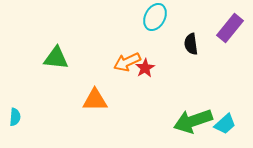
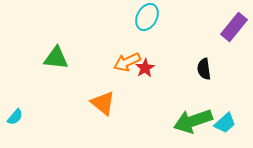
cyan ellipse: moved 8 px left
purple rectangle: moved 4 px right, 1 px up
black semicircle: moved 13 px right, 25 px down
orange triangle: moved 8 px right, 3 px down; rotated 40 degrees clockwise
cyan semicircle: rotated 36 degrees clockwise
cyan trapezoid: moved 1 px up
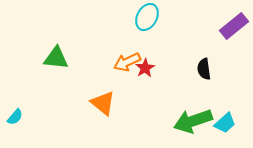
purple rectangle: moved 1 px up; rotated 12 degrees clockwise
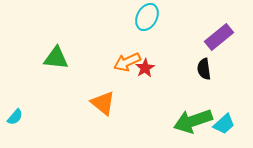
purple rectangle: moved 15 px left, 11 px down
cyan trapezoid: moved 1 px left, 1 px down
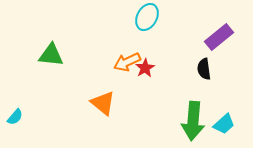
green triangle: moved 5 px left, 3 px up
green arrow: rotated 66 degrees counterclockwise
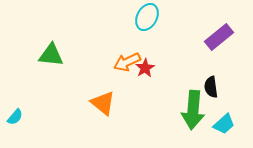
black semicircle: moved 7 px right, 18 px down
green arrow: moved 11 px up
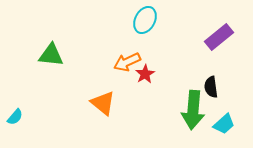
cyan ellipse: moved 2 px left, 3 px down
red star: moved 6 px down
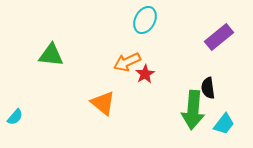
black semicircle: moved 3 px left, 1 px down
cyan trapezoid: rotated 10 degrees counterclockwise
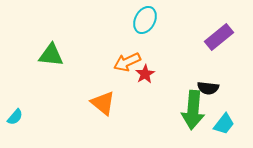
black semicircle: rotated 75 degrees counterclockwise
